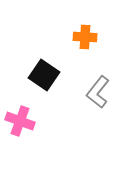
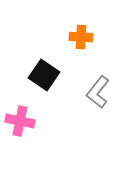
orange cross: moved 4 px left
pink cross: rotated 8 degrees counterclockwise
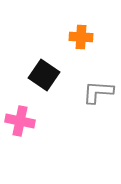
gray L-shape: rotated 56 degrees clockwise
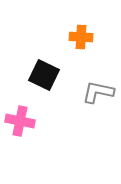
black square: rotated 8 degrees counterclockwise
gray L-shape: rotated 8 degrees clockwise
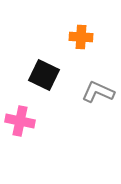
gray L-shape: rotated 12 degrees clockwise
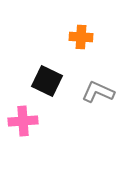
black square: moved 3 px right, 6 px down
pink cross: moved 3 px right; rotated 16 degrees counterclockwise
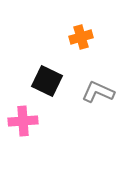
orange cross: rotated 20 degrees counterclockwise
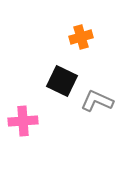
black square: moved 15 px right
gray L-shape: moved 1 px left, 9 px down
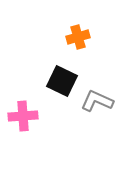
orange cross: moved 3 px left
pink cross: moved 5 px up
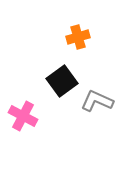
black square: rotated 28 degrees clockwise
pink cross: rotated 32 degrees clockwise
